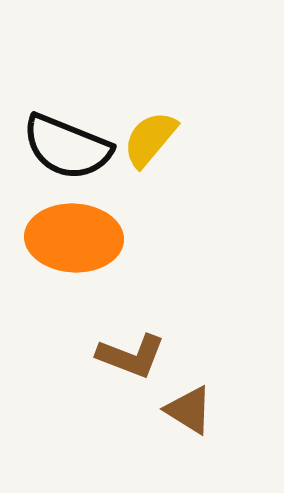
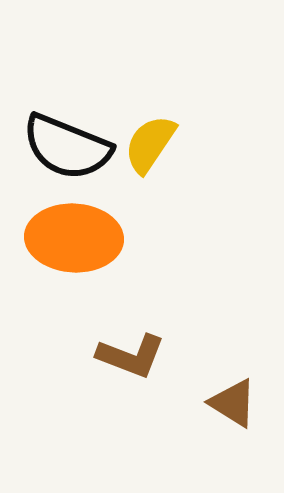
yellow semicircle: moved 5 px down; rotated 6 degrees counterclockwise
brown triangle: moved 44 px right, 7 px up
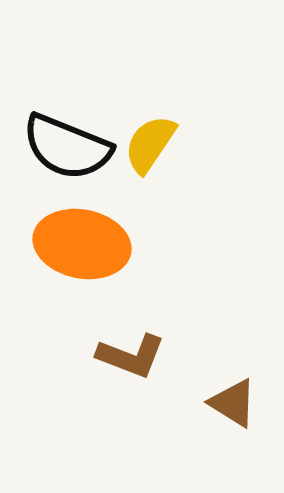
orange ellipse: moved 8 px right, 6 px down; rotated 8 degrees clockwise
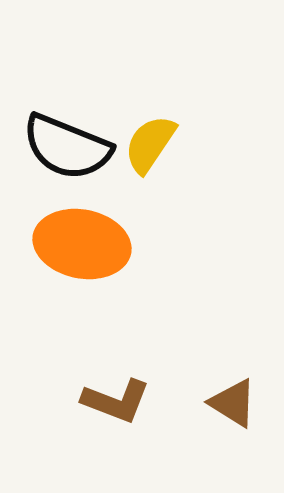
brown L-shape: moved 15 px left, 45 px down
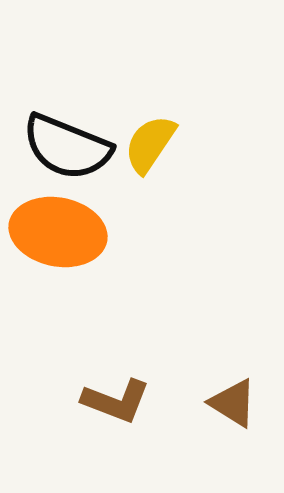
orange ellipse: moved 24 px left, 12 px up
